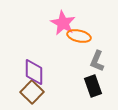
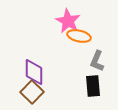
pink star: moved 5 px right, 2 px up
black rectangle: rotated 15 degrees clockwise
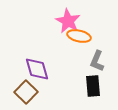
purple diamond: moved 3 px right, 3 px up; rotated 16 degrees counterclockwise
brown square: moved 6 px left
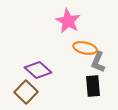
orange ellipse: moved 6 px right, 12 px down
gray L-shape: moved 1 px right, 1 px down
purple diamond: moved 1 px right, 1 px down; rotated 32 degrees counterclockwise
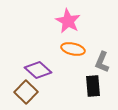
orange ellipse: moved 12 px left, 1 px down
gray L-shape: moved 4 px right
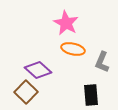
pink star: moved 2 px left, 2 px down
black rectangle: moved 2 px left, 9 px down
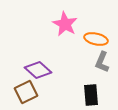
pink star: moved 1 px left, 1 px down
orange ellipse: moved 23 px right, 10 px up
brown square: rotated 20 degrees clockwise
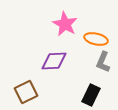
gray L-shape: moved 1 px right
purple diamond: moved 16 px right, 9 px up; rotated 44 degrees counterclockwise
black rectangle: rotated 30 degrees clockwise
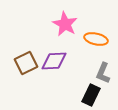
gray L-shape: moved 11 px down
brown square: moved 29 px up
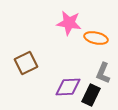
pink star: moved 4 px right, 1 px up; rotated 20 degrees counterclockwise
orange ellipse: moved 1 px up
purple diamond: moved 14 px right, 26 px down
